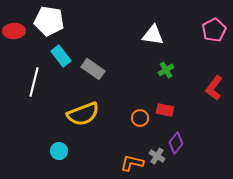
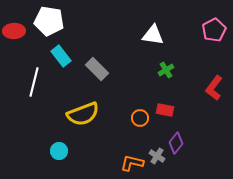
gray rectangle: moved 4 px right; rotated 10 degrees clockwise
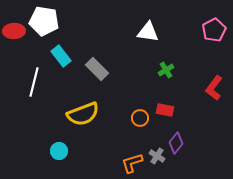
white pentagon: moved 5 px left
white triangle: moved 5 px left, 3 px up
orange L-shape: rotated 30 degrees counterclockwise
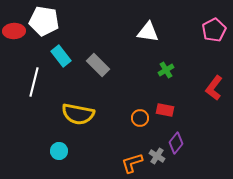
gray rectangle: moved 1 px right, 4 px up
yellow semicircle: moved 5 px left; rotated 32 degrees clockwise
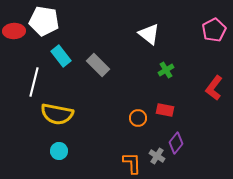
white triangle: moved 1 px right, 2 px down; rotated 30 degrees clockwise
yellow semicircle: moved 21 px left
orange circle: moved 2 px left
orange L-shape: rotated 105 degrees clockwise
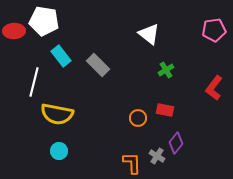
pink pentagon: rotated 20 degrees clockwise
